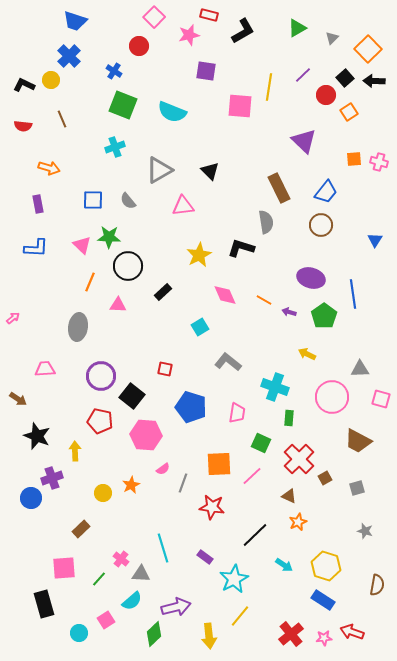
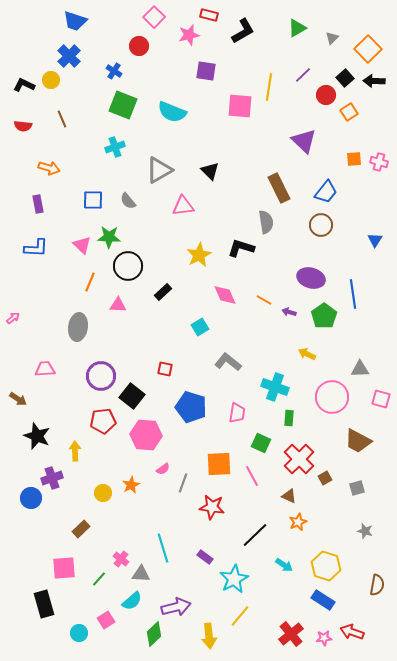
red pentagon at (100, 421): moved 3 px right; rotated 20 degrees counterclockwise
pink line at (252, 476): rotated 75 degrees counterclockwise
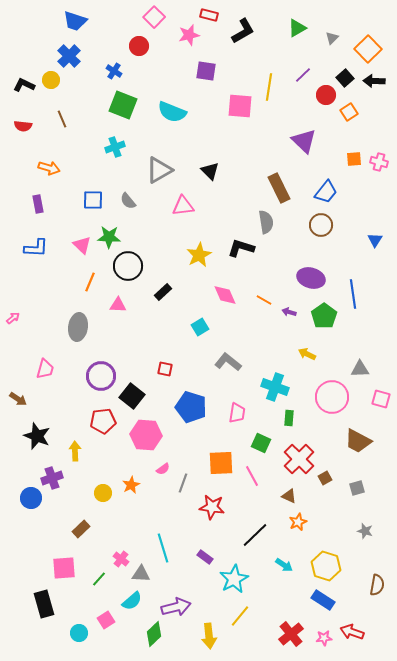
pink trapezoid at (45, 369): rotated 110 degrees clockwise
orange square at (219, 464): moved 2 px right, 1 px up
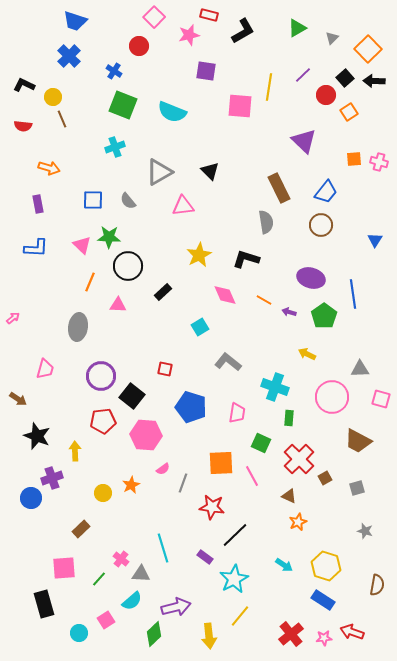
yellow circle at (51, 80): moved 2 px right, 17 px down
gray triangle at (159, 170): moved 2 px down
black L-shape at (241, 248): moved 5 px right, 11 px down
black line at (255, 535): moved 20 px left
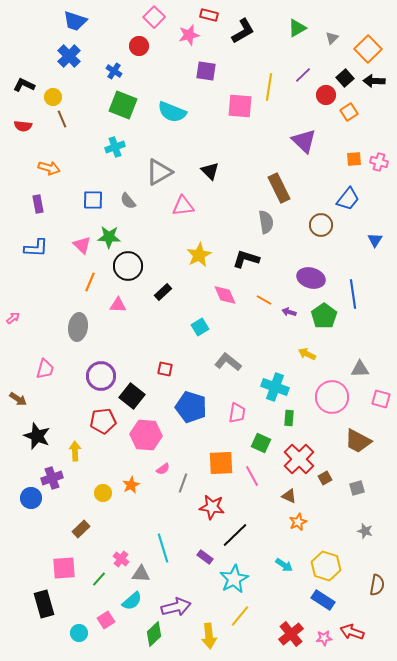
blue trapezoid at (326, 192): moved 22 px right, 7 px down
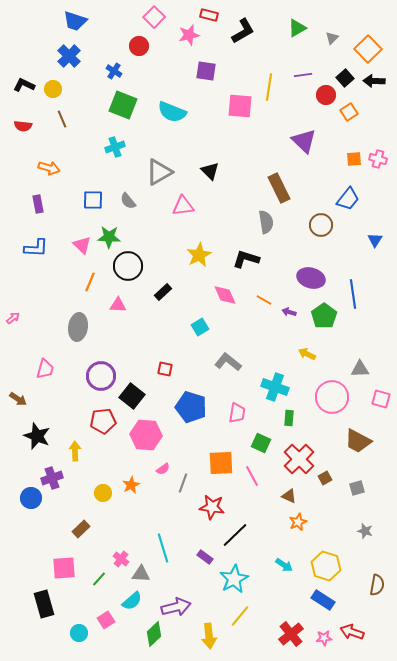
purple line at (303, 75): rotated 36 degrees clockwise
yellow circle at (53, 97): moved 8 px up
pink cross at (379, 162): moved 1 px left, 3 px up
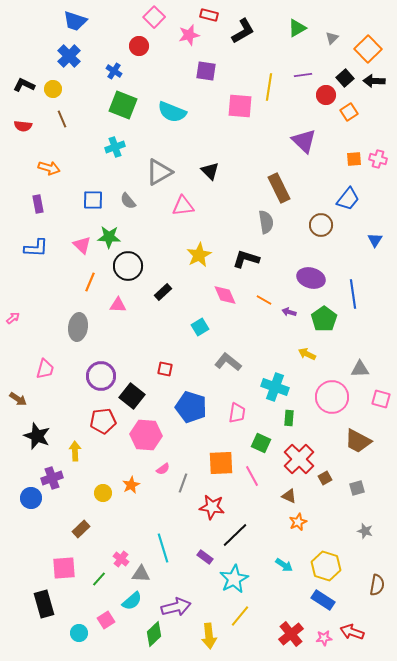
green pentagon at (324, 316): moved 3 px down
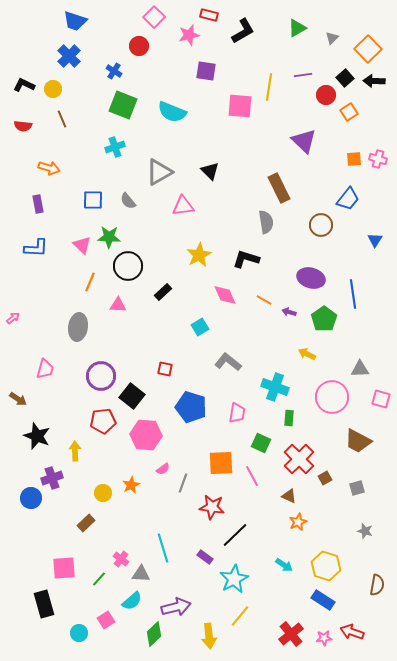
brown rectangle at (81, 529): moved 5 px right, 6 px up
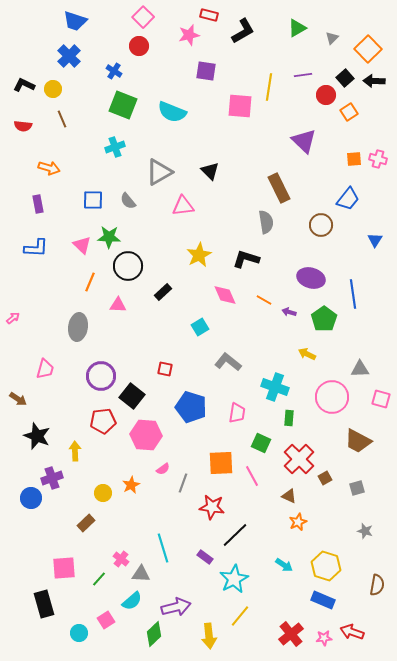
pink square at (154, 17): moved 11 px left
blue rectangle at (323, 600): rotated 10 degrees counterclockwise
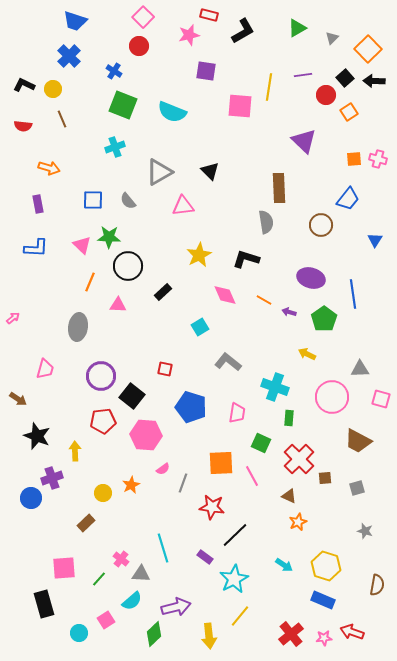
brown rectangle at (279, 188): rotated 24 degrees clockwise
brown square at (325, 478): rotated 24 degrees clockwise
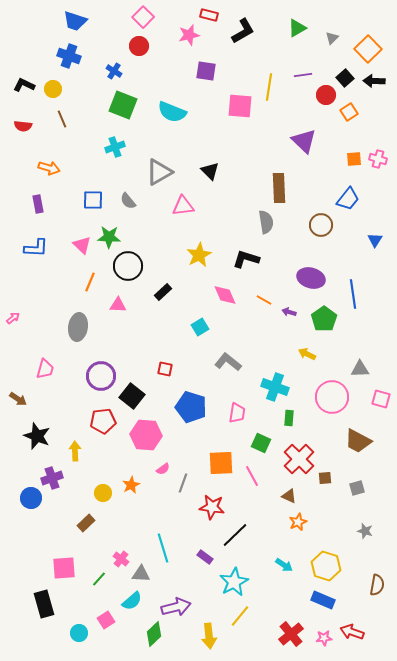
blue cross at (69, 56): rotated 25 degrees counterclockwise
cyan star at (234, 579): moved 3 px down
